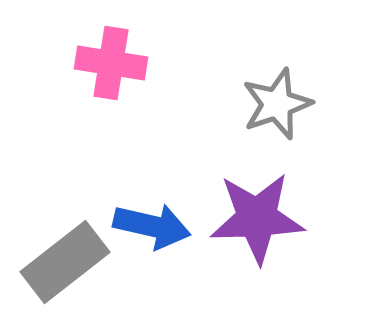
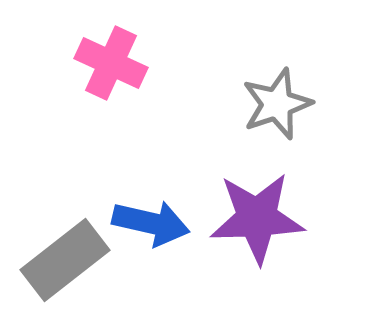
pink cross: rotated 16 degrees clockwise
blue arrow: moved 1 px left, 3 px up
gray rectangle: moved 2 px up
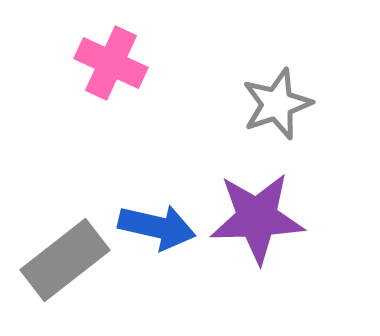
blue arrow: moved 6 px right, 4 px down
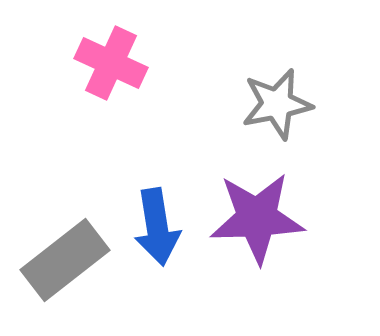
gray star: rotated 8 degrees clockwise
blue arrow: rotated 68 degrees clockwise
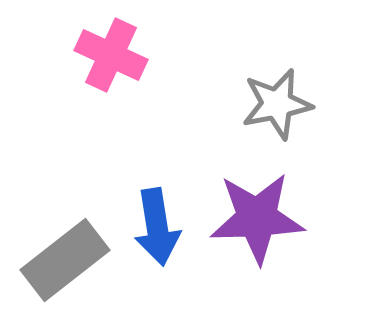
pink cross: moved 8 px up
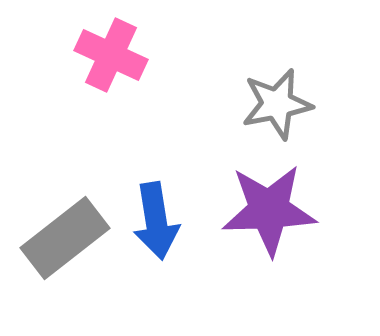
purple star: moved 12 px right, 8 px up
blue arrow: moved 1 px left, 6 px up
gray rectangle: moved 22 px up
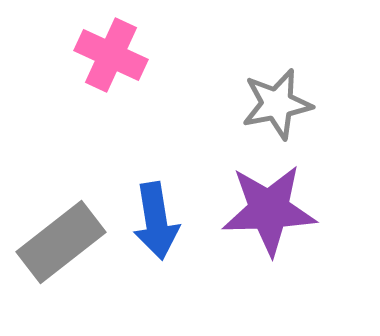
gray rectangle: moved 4 px left, 4 px down
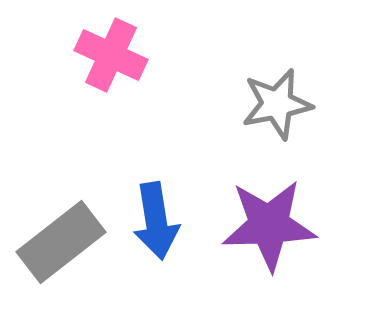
purple star: moved 15 px down
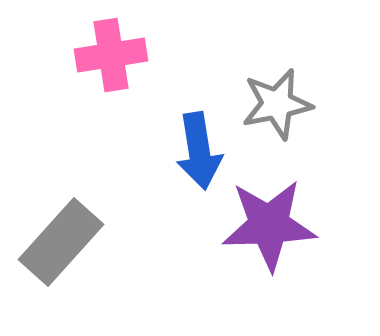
pink cross: rotated 34 degrees counterclockwise
blue arrow: moved 43 px right, 70 px up
gray rectangle: rotated 10 degrees counterclockwise
